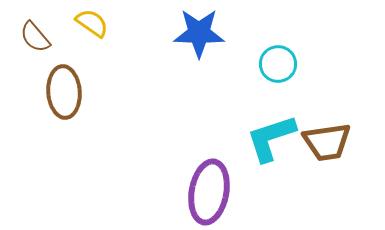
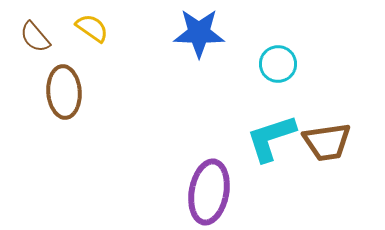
yellow semicircle: moved 5 px down
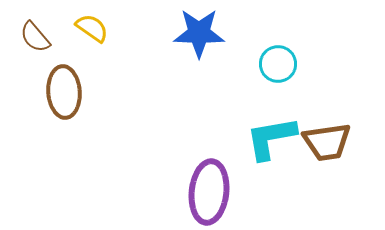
cyan L-shape: rotated 8 degrees clockwise
purple ellipse: rotated 4 degrees counterclockwise
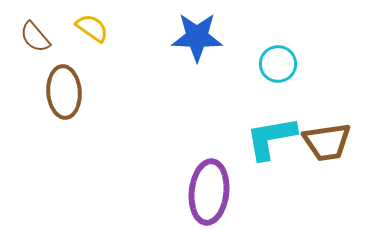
blue star: moved 2 px left, 4 px down
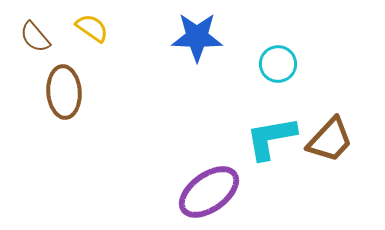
brown trapezoid: moved 3 px right, 2 px up; rotated 39 degrees counterclockwise
purple ellipse: rotated 48 degrees clockwise
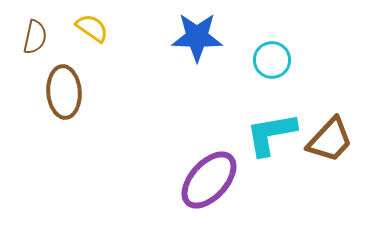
brown semicircle: rotated 128 degrees counterclockwise
cyan circle: moved 6 px left, 4 px up
cyan L-shape: moved 4 px up
purple ellipse: moved 12 px up; rotated 12 degrees counterclockwise
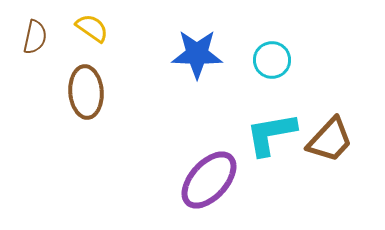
blue star: moved 17 px down
brown ellipse: moved 22 px right
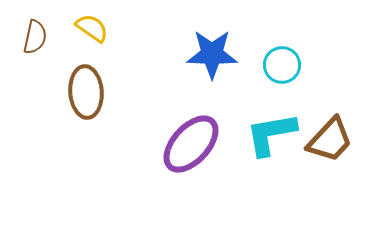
blue star: moved 15 px right
cyan circle: moved 10 px right, 5 px down
purple ellipse: moved 18 px left, 36 px up
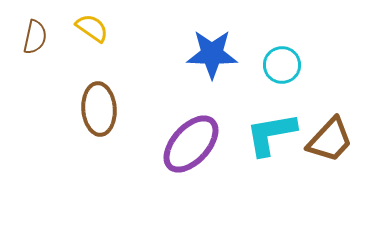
brown ellipse: moved 13 px right, 17 px down
